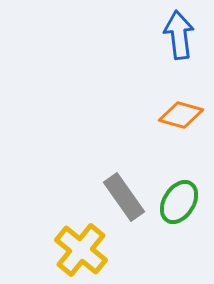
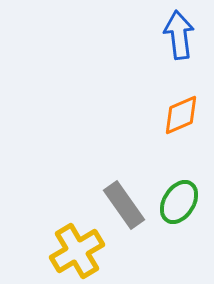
orange diamond: rotated 39 degrees counterclockwise
gray rectangle: moved 8 px down
yellow cross: moved 4 px left, 1 px down; rotated 20 degrees clockwise
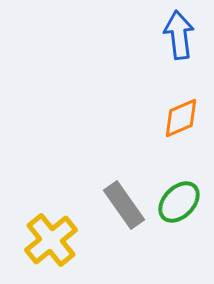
orange diamond: moved 3 px down
green ellipse: rotated 12 degrees clockwise
yellow cross: moved 26 px left, 11 px up; rotated 8 degrees counterclockwise
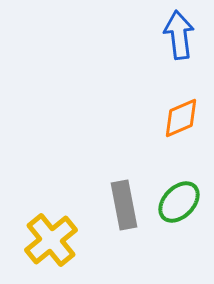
gray rectangle: rotated 24 degrees clockwise
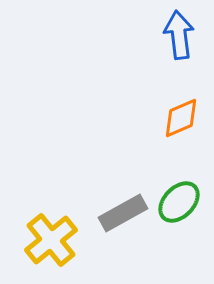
gray rectangle: moved 1 px left, 8 px down; rotated 72 degrees clockwise
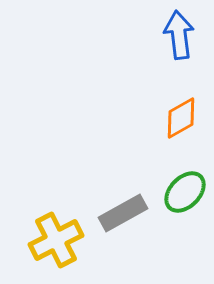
orange diamond: rotated 6 degrees counterclockwise
green ellipse: moved 6 px right, 10 px up
yellow cross: moved 5 px right; rotated 12 degrees clockwise
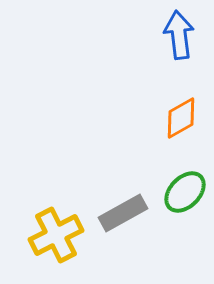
yellow cross: moved 5 px up
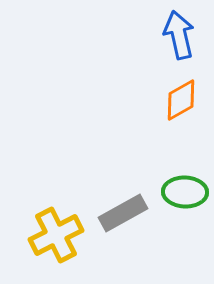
blue arrow: rotated 6 degrees counterclockwise
orange diamond: moved 18 px up
green ellipse: rotated 48 degrees clockwise
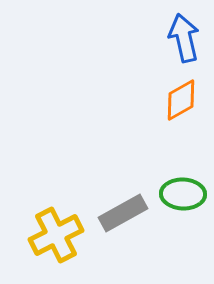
blue arrow: moved 5 px right, 3 px down
green ellipse: moved 2 px left, 2 px down
